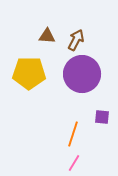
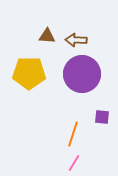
brown arrow: rotated 115 degrees counterclockwise
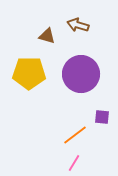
brown triangle: rotated 12 degrees clockwise
brown arrow: moved 2 px right, 15 px up; rotated 15 degrees clockwise
purple circle: moved 1 px left
orange line: moved 2 px right, 1 px down; rotated 35 degrees clockwise
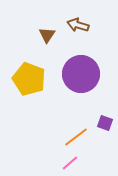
brown triangle: moved 1 px up; rotated 48 degrees clockwise
yellow pentagon: moved 6 px down; rotated 20 degrees clockwise
purple square: moved 3 px right, 6 px down; rotated 14 degrees clockwise
orange line: moved 1 px right, 2 px down
pink line: moved 4 px left; rotated 18 degrees clockwise
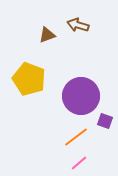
brown triangle: rotated 36 degrees clockwise
purple circle: moved 22 px down
purple square: moved 2 px up
pink line: moved 9 px right
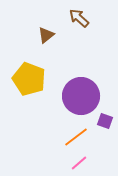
brown arrow: moved 1 px right, 7 px up; rotated 25 degrees clockwise
brown triangle: moved 1 px left; rotated 18 degrees counterclockwise
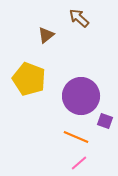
orange line: rotated 60 degrees clockwise
